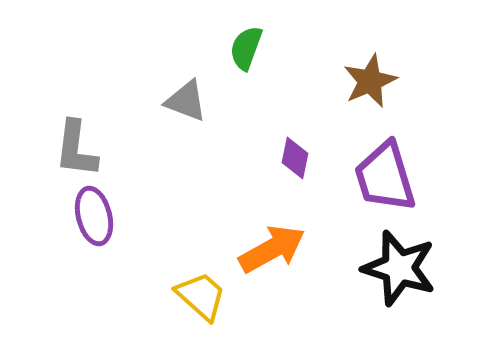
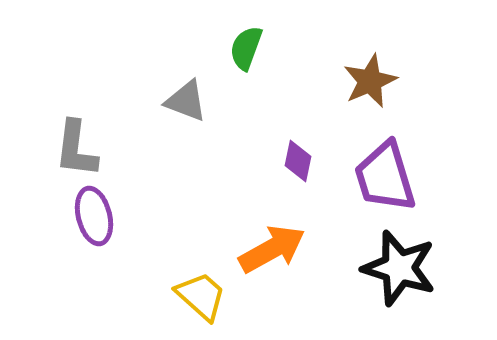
purple diamond: moved 3 px right, 3 px down
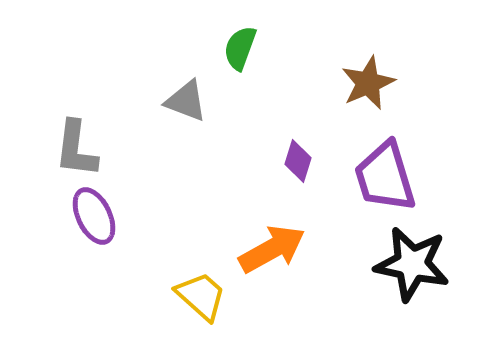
green semicircle: moved 6 px left
brown star: moved 2 px left, 2 px down
purple diamond: rotated 6 degrees clockwise
purple ellipse: rotated 12 degrees counterclockwise
black star: moved 13 px right, 4 px up; rotated 6 degrees counterclockwise
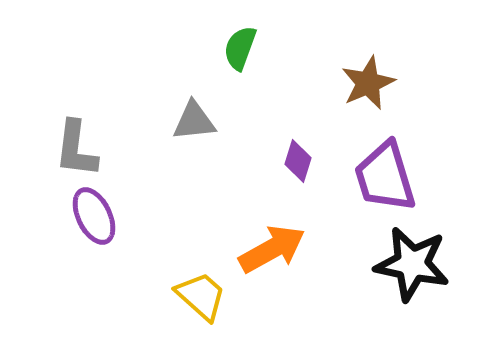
gray triangle: moved 8 px right, 20 px down; rotated 27 degrees counterclockwise
